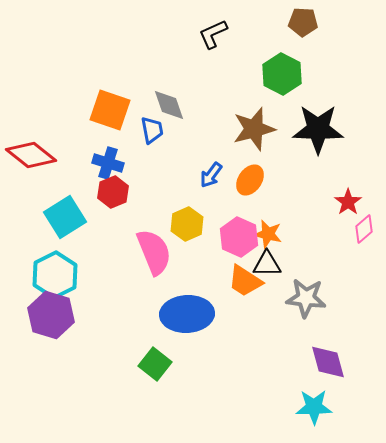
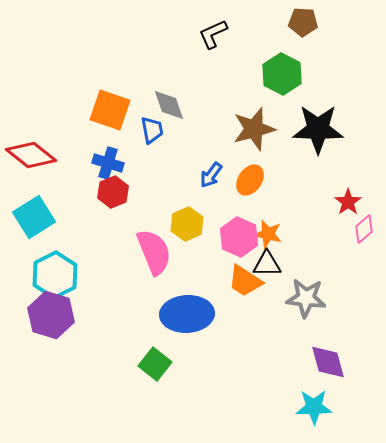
cyan square: moved 31 px left
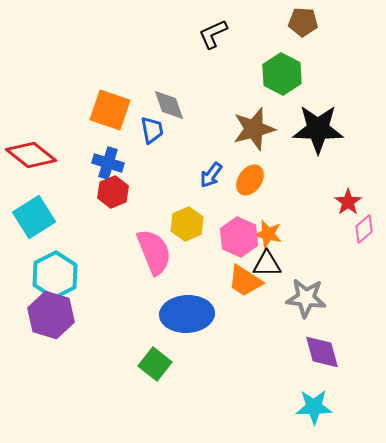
purple diamond: moved 6 px left, 10 px up
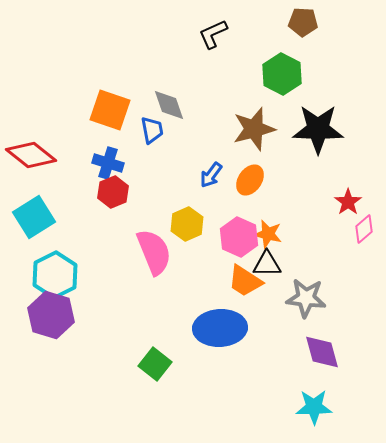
blue ellipse: moved 33 px right, 14 px down
